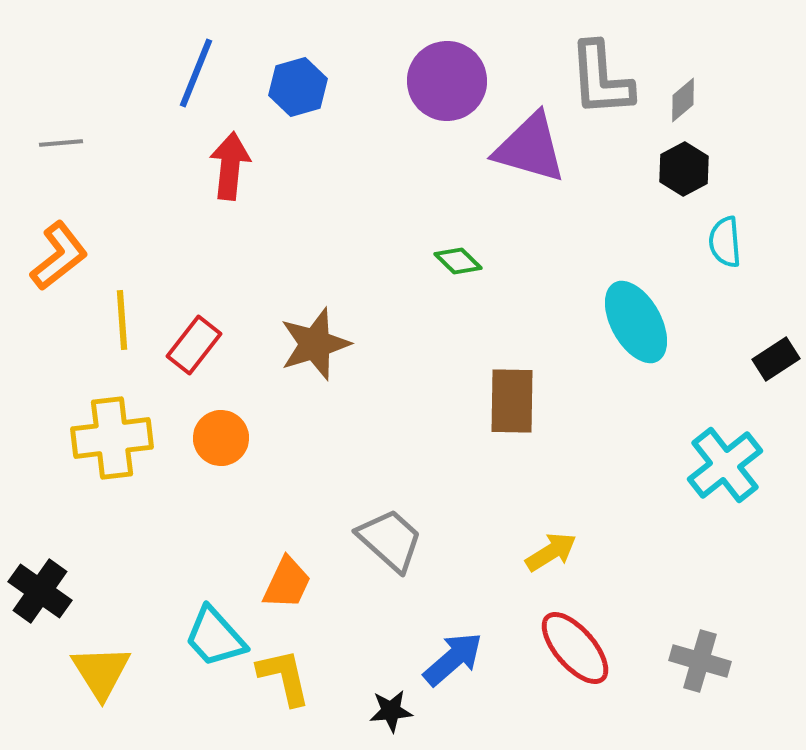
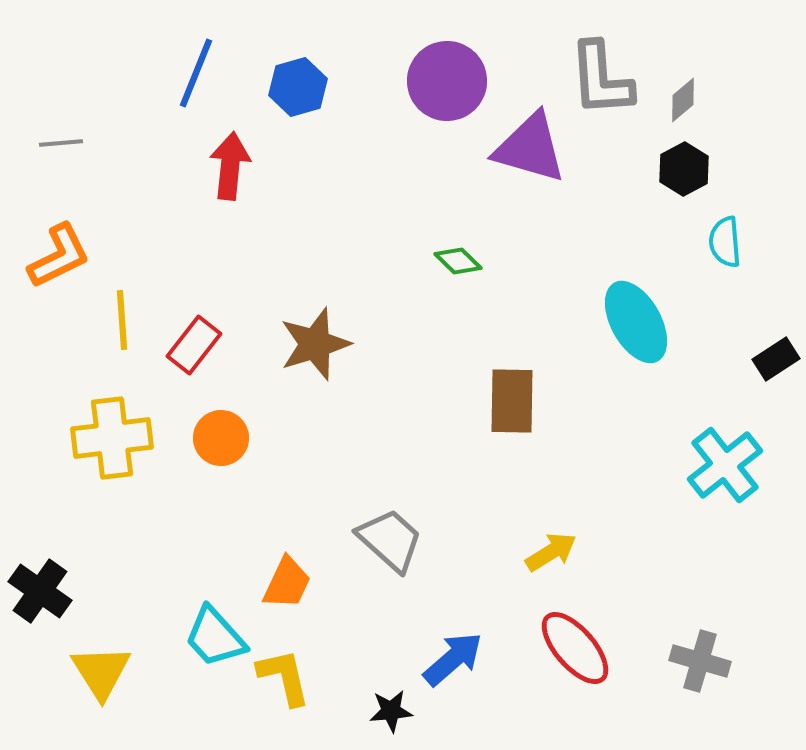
orange L-shape: rotated 12 degrees clockwise
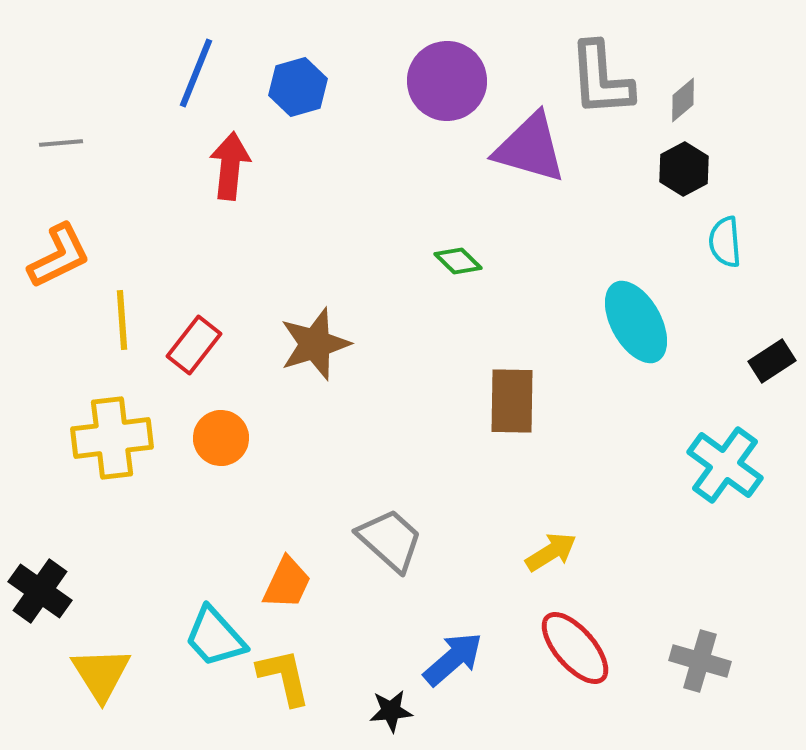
black rectangle: moved 4 px left, 2 px down
cyan cross: rotated 16 degrees counterclockwise
yellow triangle: moved 2 px down
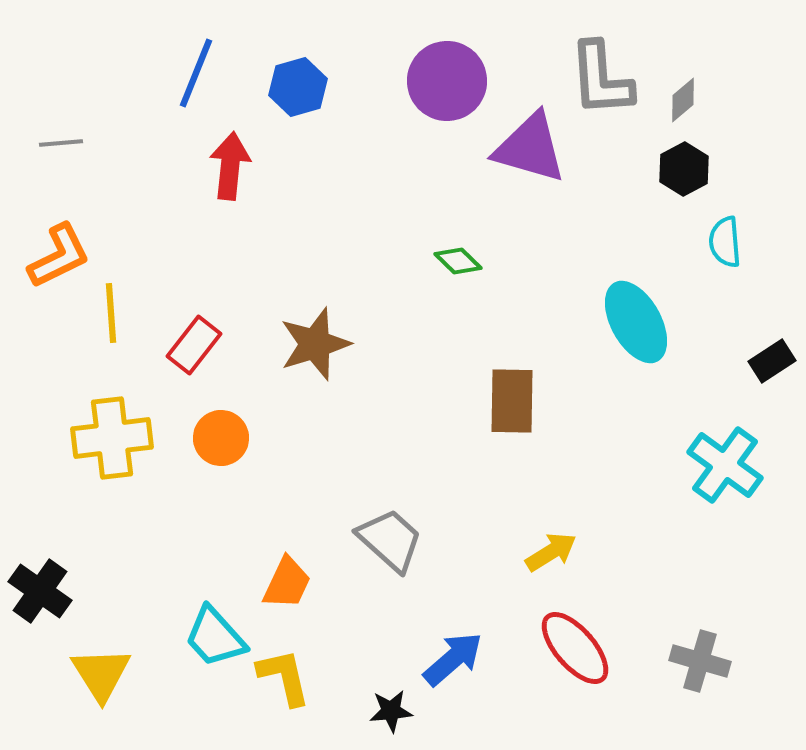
yellow line: moved 11 px left, 7 px up
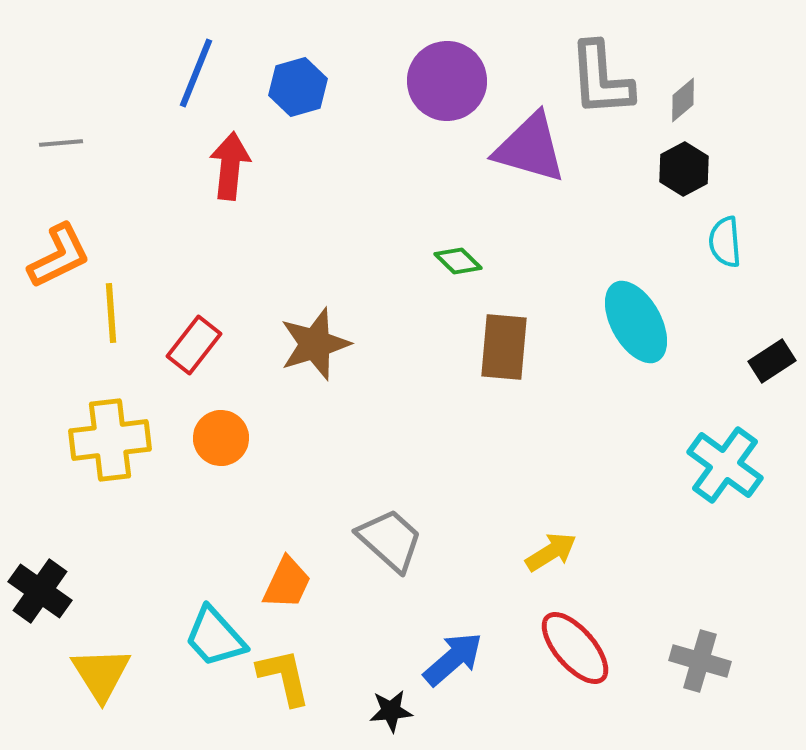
brown rectangle: moved 8 px left, 54 px up; rotated 4 degrees clockwise
yellow cross: moved 2 px left, 2 px down
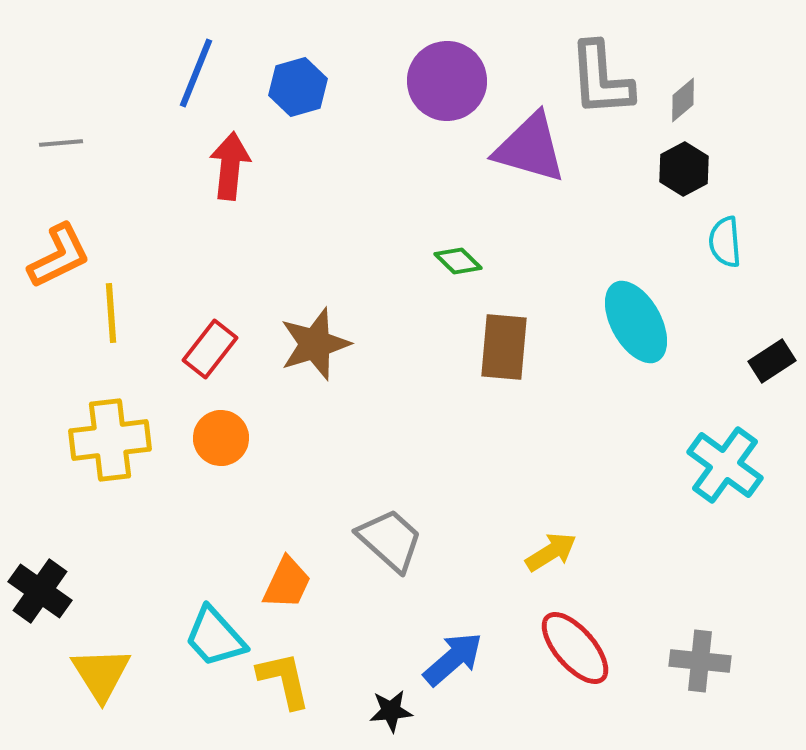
red rectangle: moved 16 px right, 4 px down
gray cross: rotated 10 degrees counterclockwise
yellow L-shape: moved 3 px down
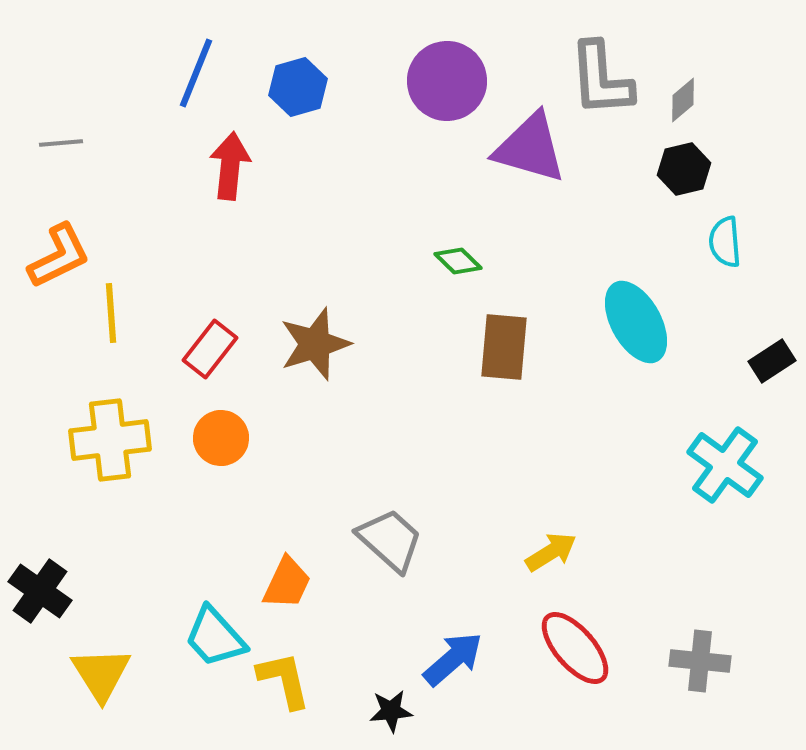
black hexagon: rotated 15 degrees clockwise
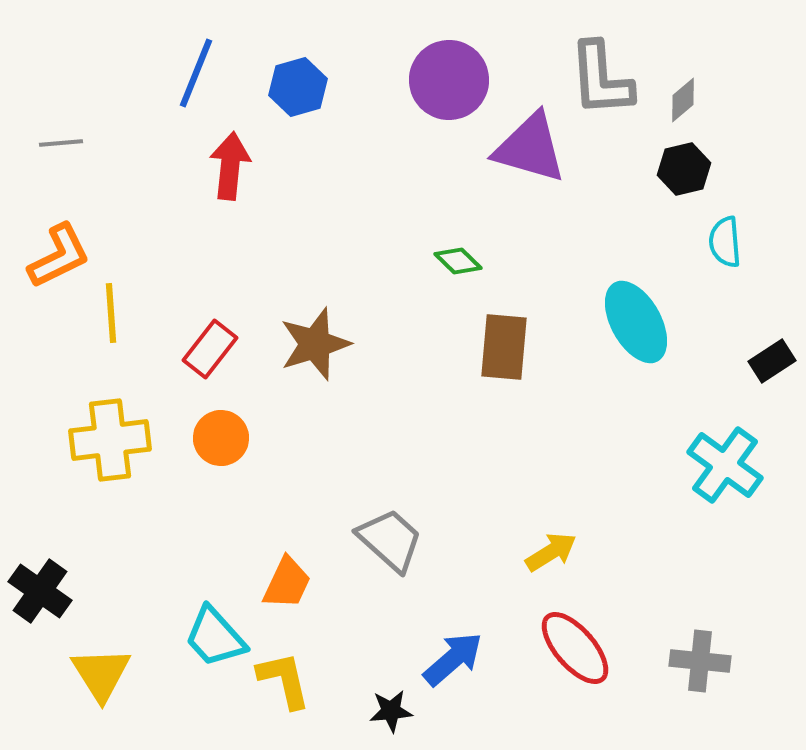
purple circle: moved 2 px right, 1 px up
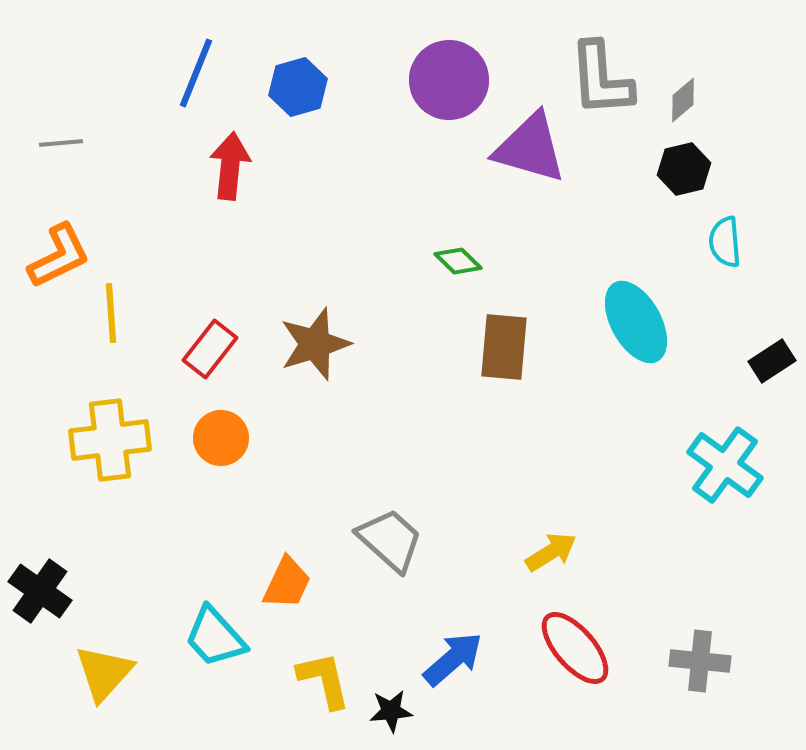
yellow triangle: moved 3 px right, 1 px up; rotated 14 degrees clockwise
yellow L-shape: moved 40 px right
